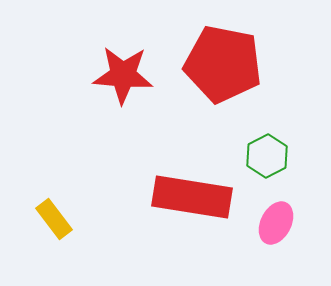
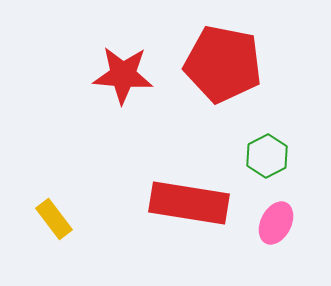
red rectangle: moved 3 px left, 6 px down
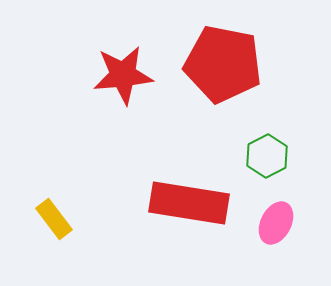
red star: rotated 10 degrees counterclockwise
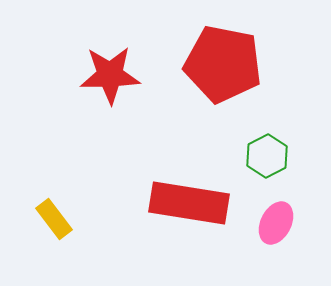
red star: moved 13 px left; rotated 4 degrees clockwise
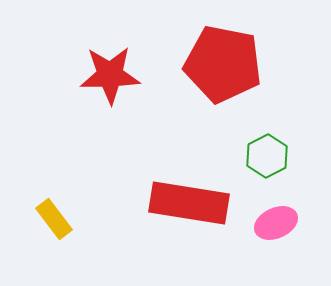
pink ellipse: rotated 39 degrees clockwise
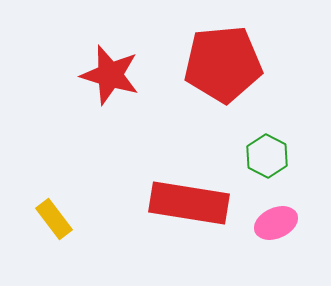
red pentagon: rotated 16 degrees counterclockwise
red star: rotated 18 degrees clockwise
green hexagon: rotated 6 degrees counterclockwise
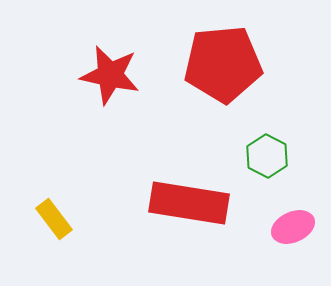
red star: rotated 4 degrees counterclockwise
pink ellipse: moved 17 px right, 4 px down
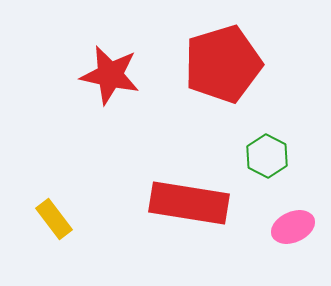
red pentagon: rotated 12 degrees counterclockwise
